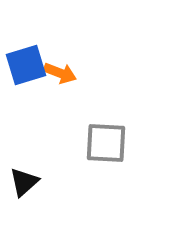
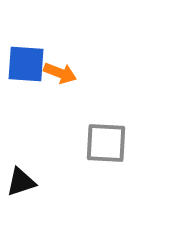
blue square: moved 1 px up; rotated 21 degrees clockwise
black triangle: moved 3 px left; rotated 24 degrees clockwise
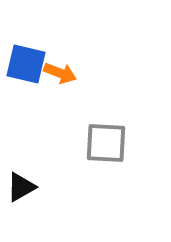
blue square: rotated 9 degrees clockwise
black triangle: moved 5 px down; rotated 12 degrees counterclockwise
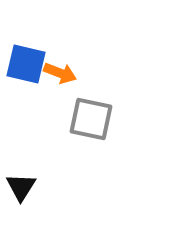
gray square: moved 15 px left, 24 px up; rotated 9 degrees clockwise
black triangle: rotated 28 degrees counterclockwise
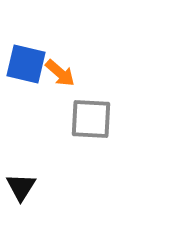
orange arrow: rotated 20 degrees clockwise
gray square: rotated 9 degrees counterclockwise
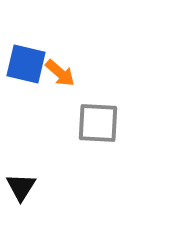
gray square: moved 7 px right, 4 px down
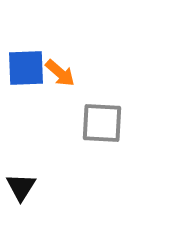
blue square: moved 4 px down; rotated 15 degrees counterclockwise
gray square: moved 4 px right
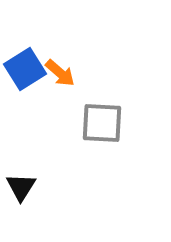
blue square: moved 1 px left, 1 px down; rotated 30 degrees counterclockwise
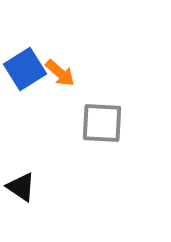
black triangle: rotated 28 degrees counterclockwise
